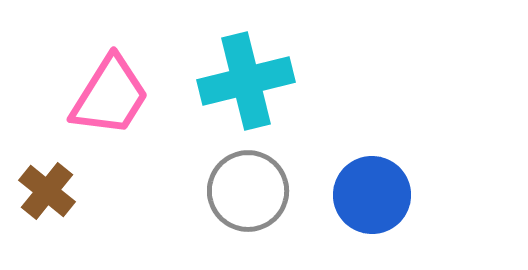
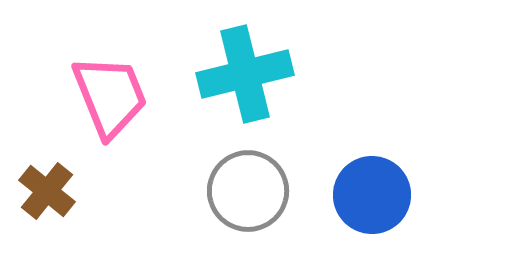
cyan cross: moved 1 px left, 7 px up
pink trapezoid: rotated 54 degrees counterclockwise
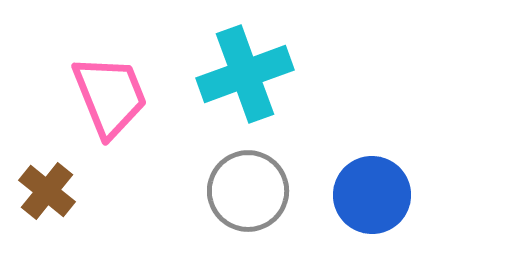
cyan cross: rotated 6 degrees counterclockwise
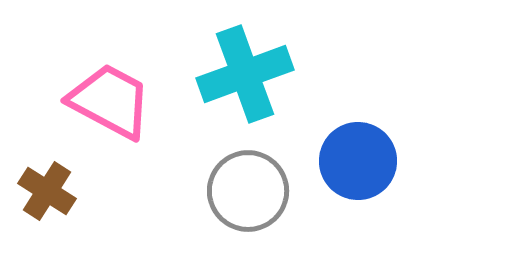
pink trapezoid: moved 5 px down; rotated 40 degrees counterclockwise
brown cross: rotated 6 degrees counterclockwise
blue circle: moved 14 px left, 34 px up
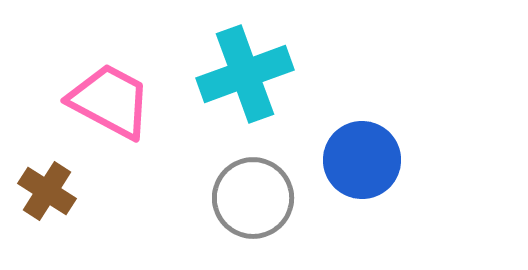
blue circle: moved 4 px right, 1 px up
gray circle: moved 5 px right, 7 px down
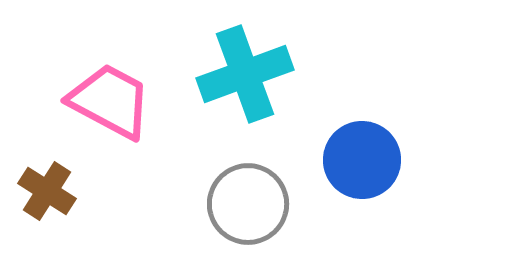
gray circle: moved 5 px left, 6 px down
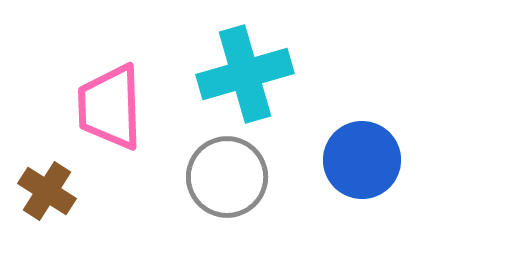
cyan cross: rotated 4 degrees clockwise
pink trapezoid: moved 6 px down; rotated 120 degrees counterclockwise
gray circle: moved 21 px left, 27 px up
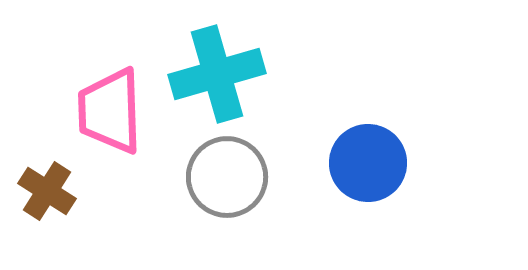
cyan cross: moved 28 px left
pink trapezoid: moved 4 px down
blue circle: moved 6 px right, 3 px down
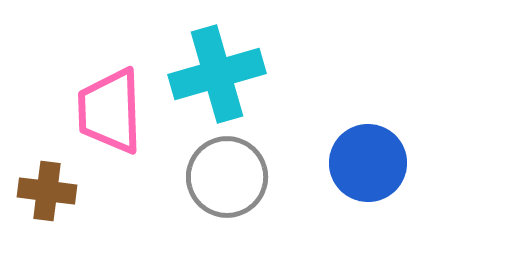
brown cross: rotated 26 degrees counterclockwise
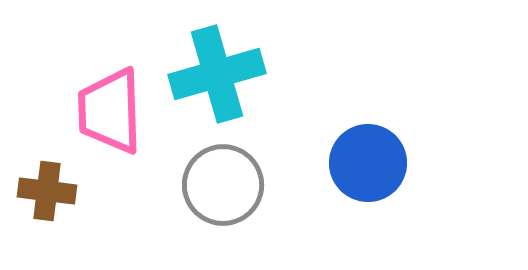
gray circle: moved 4 px left, 8 px down
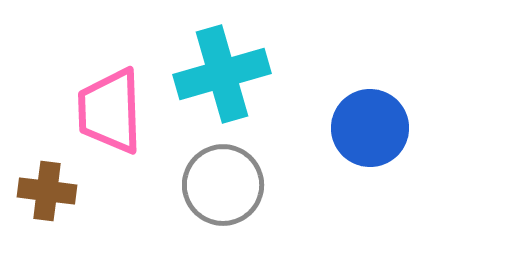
cyan cross: moved 5 px right
blue circle: moved 2 px right, 35 px up
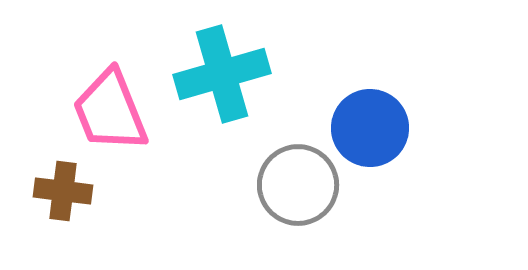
pink trapezoid: rotated 20 degrees counterclockwise
gray circle: moved 75 px right
brown cross: moved 16 px right
